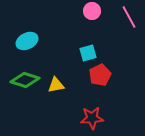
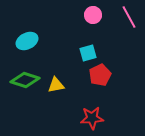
pink circle: moved 1 px right, 4 px down
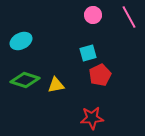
cyan ellipse: moved 6 px left
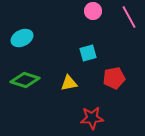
pink circle: moved 4 px up
cyan ellipse: moved 1 px right, 3 px up
red pentagon: moved 14 px right, 3 px down; rotated 15 degrees clockwise
yellow triangle: moved 13 px right, 2 px up
